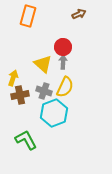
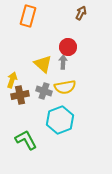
brown arrow: moved 2 px right, 1 px up; rotated 40 degrees counterclockwise
red circle: moved 5 px right
yellow arrow: moved 1 px left, 2 px down
yellow semicircle: rotated 55 degrees clockwise
cyan hexagon: moved 6 px right, 7 px down
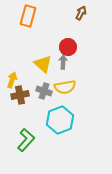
green L-shape: rotated 70 degrees clockwise
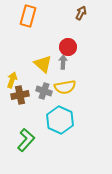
cyan hexagon: rotated 16 degrees counterclockwise
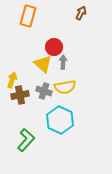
red circle: moved 14 px left
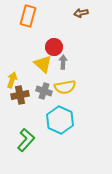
brown arrow: rotated 128 degrees counterclockwise
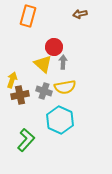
brown arrow: moved 1 px left, 1 px down
